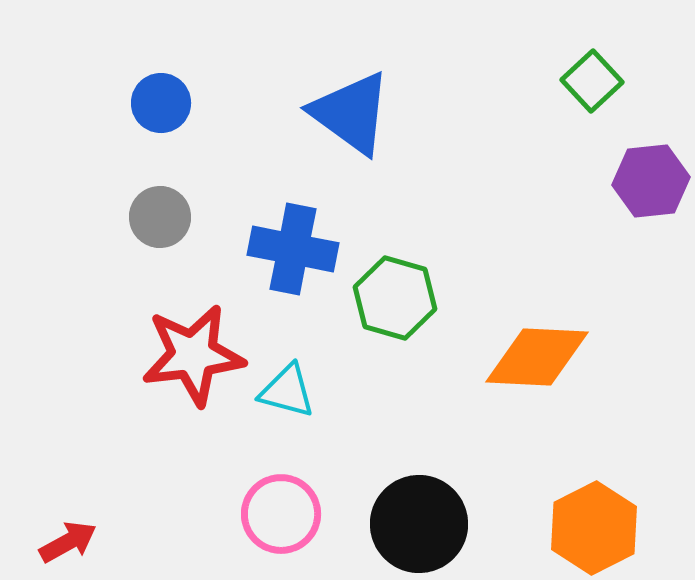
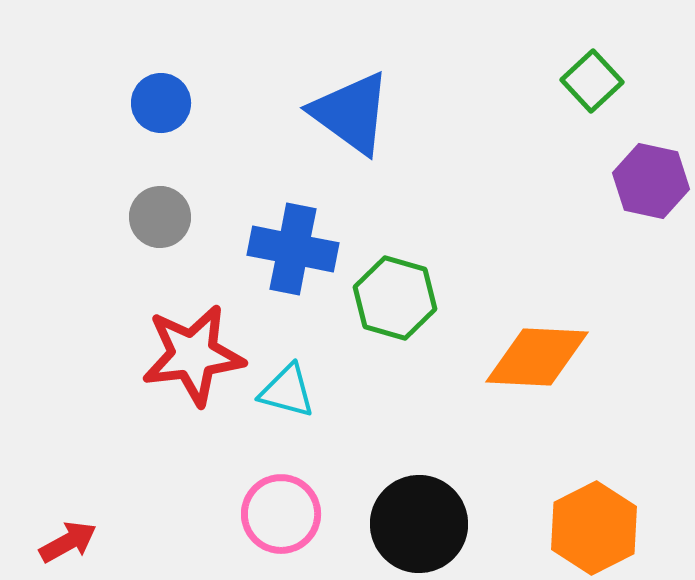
purple hexagon: rotated 18 degrees clockwise
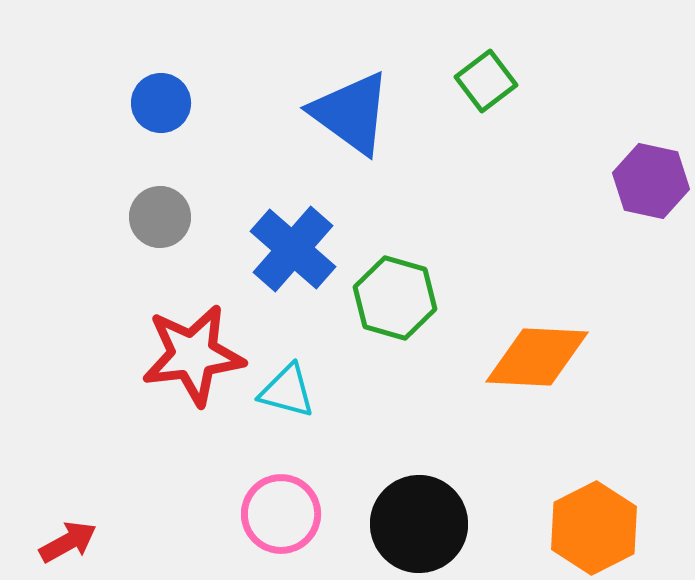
green square: moved 106 px left; rotated 6 degrees clockwise
blue cross: rotated 30 degrees clockwise
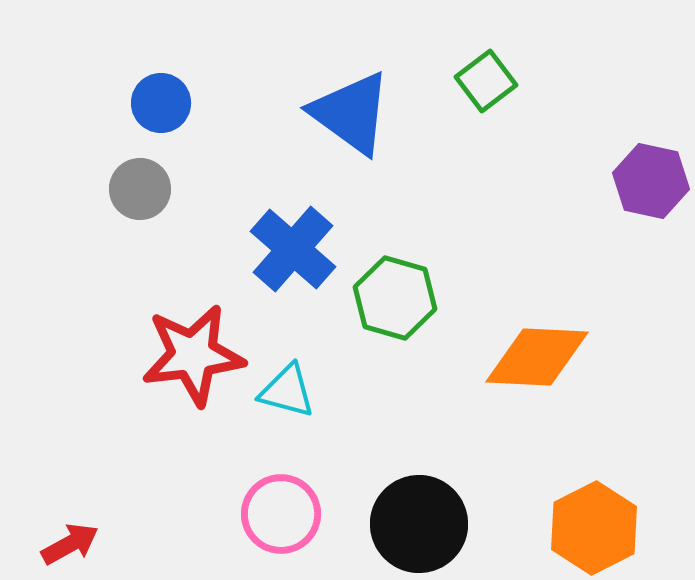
gray circle: moved 20 px left, 28 px up
red arrow: moved 2 px right, 2 px down
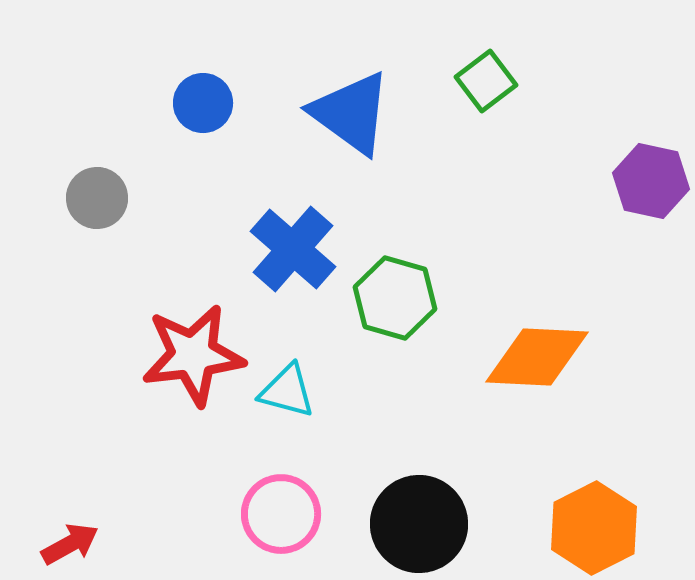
blue circle: moved 42 px right
gray circle: moved 43 px left, 9 px down
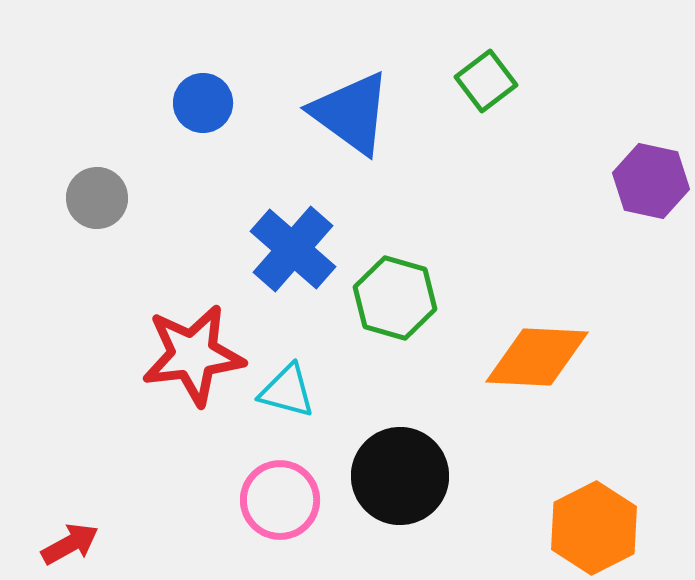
pink circle: moved 1 px left, 14 px up
black circle: moved 19 px left, 48 px up
